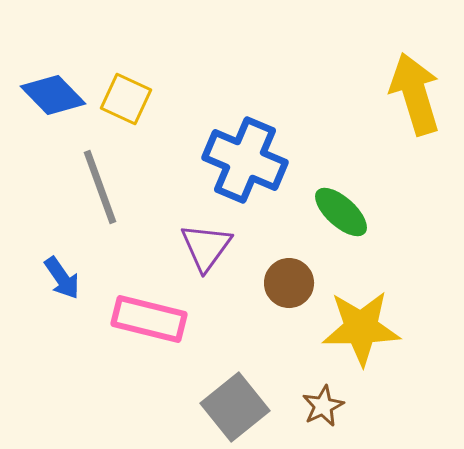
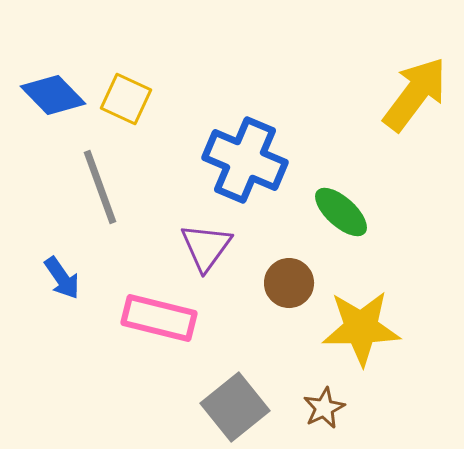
yellow arrow: rotated 54 degrees clockwise
pink rectangle: moved 10 px right, 1 px up
brown star: moved 1 px right, 2 px down
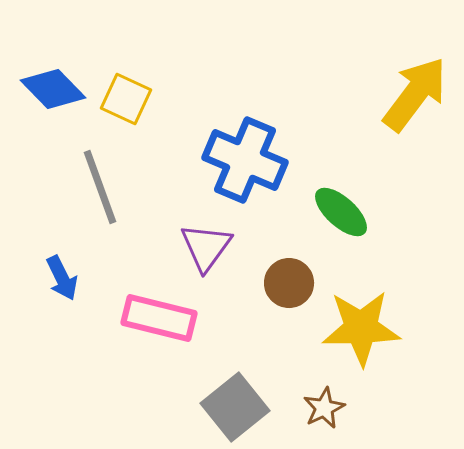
blue diamond: moved 6 px up
blue arrow: rotated 9 degrees clockwise
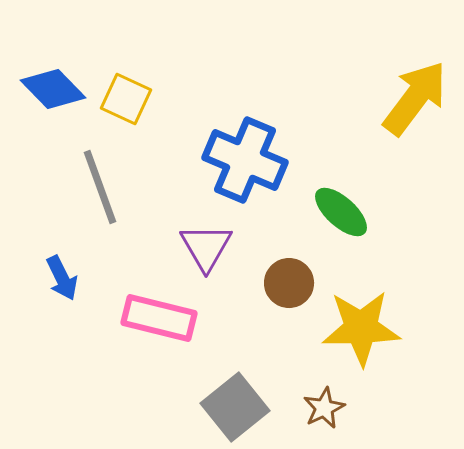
yellow arrow: moved 4 px down
purple triangle: rotated 6 degrees counterclockwise
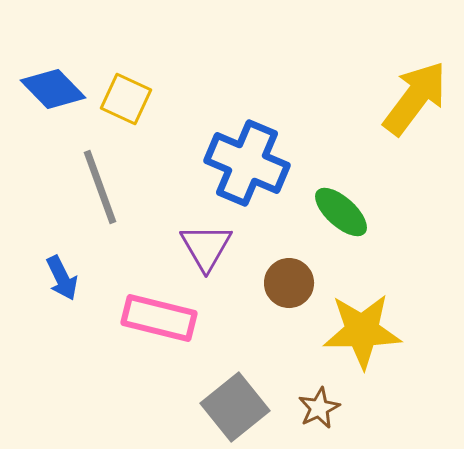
blue cross: moved 2 px right, 3 px down
yellow star: moved 1 px right, 3 px down
brown star: moved 5 px left
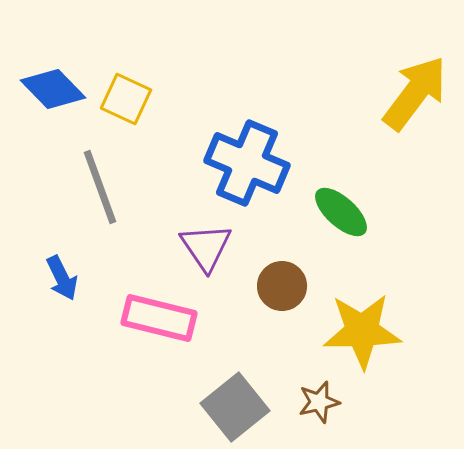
yellow arrow: moved 5 px up
purple triangle: rotated 4 degrees counterclockwise
brown circle: moved 7 px left, 3 px down
brown star: moved 6 px up; rotated 12 degrees clockwise
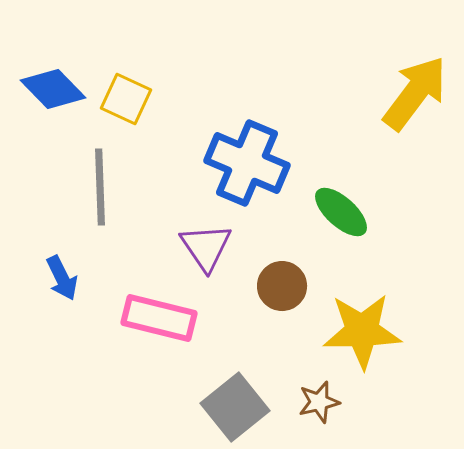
gray line: rotated 18 degrees clockwise
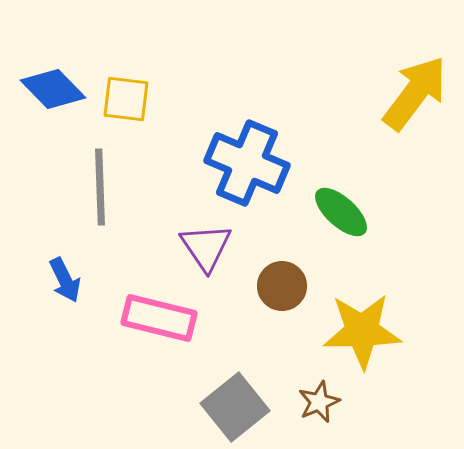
yellow square: rotated 18 degrees counterclockwise
blue arrow: moved 3 px right, 2 px down
brown star: rotated 9 degrees counterclockwise
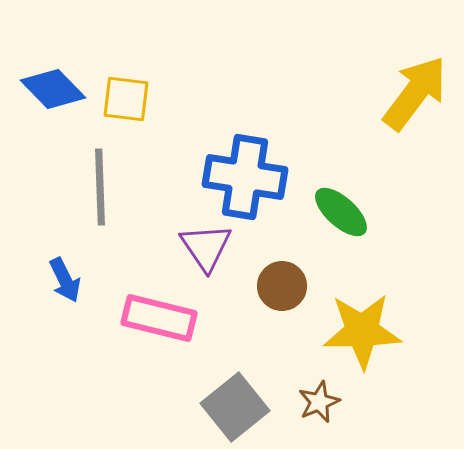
blue cross: moved 2 px left, 14 px down; rotated 14 degrees counterclockwise
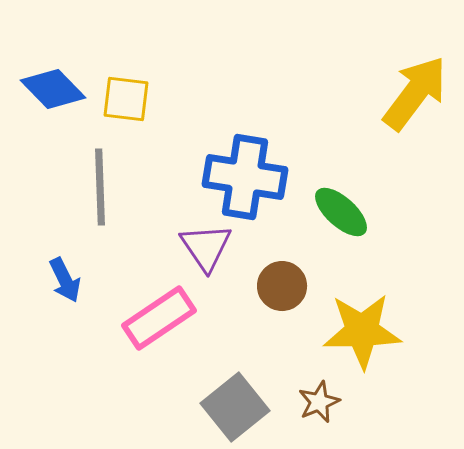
pink rectangle: rotated 48 degrees counterclockwise
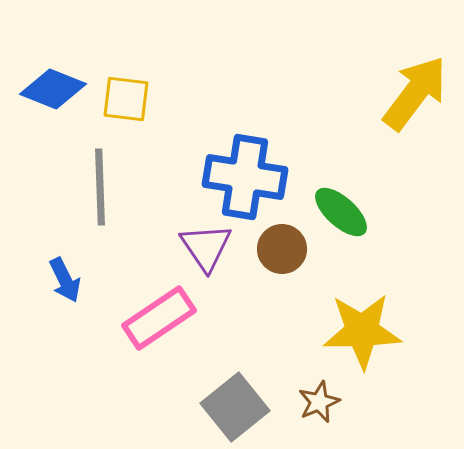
blue diamond: rotated 24 degrees counterclockwise
brown circle: moved 37 px up
